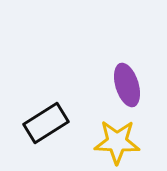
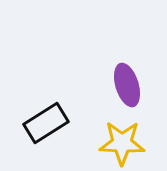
yellow star: moved 5 px right, 1 px down
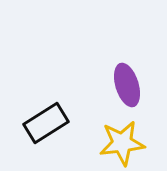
yellow star: rotated 9 degrees counterclockwise
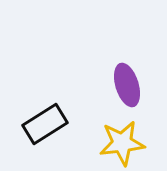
black rectangle: moved 1 px left, 1 px down
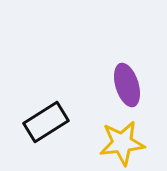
black rectangle: moved 1 px right, 2 px up
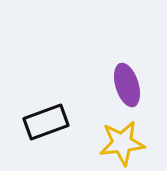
black rectangle: rotated 12 degrees clockwise
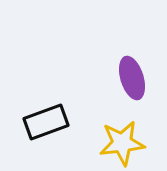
purple ellipse: moved 5 px right, 7 px up
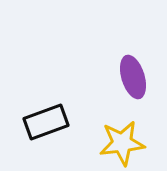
purple ellipse: moved 1 px right, 1 px up
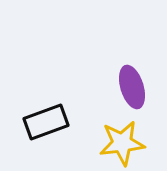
purple ellipse: moved 1 px left, 10 px down
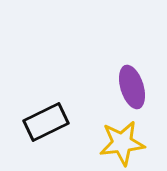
black rectangle: rotated 6 degrees counterclockwise
